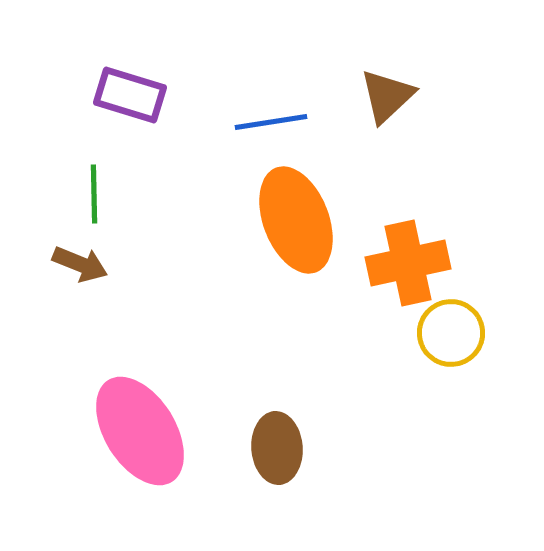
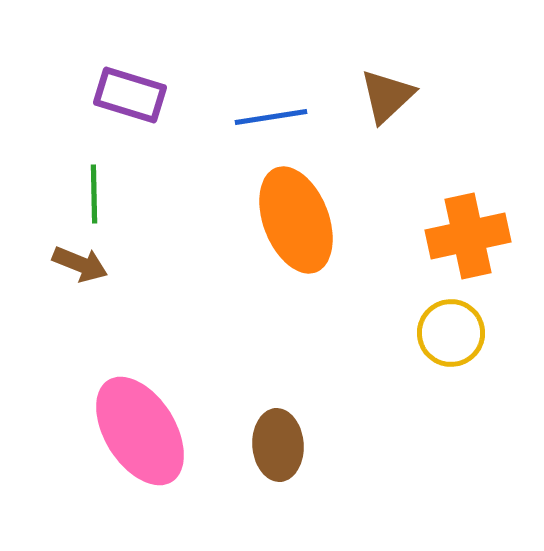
blue line: moved 5 px up
orange cross: moved 60 px right, 27 px up
brown ellipse: moved 1 px right, 3 px up
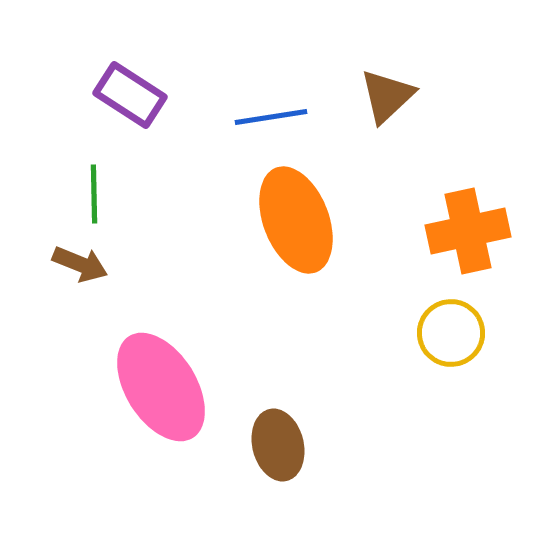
purple rectangle: rotated 16 degrees clockwise
orange cross: moved 5 px up
pink ellipse: moved 21 px right, 44 px up
brown ellipse: rotated 10 degrees counterclockwise
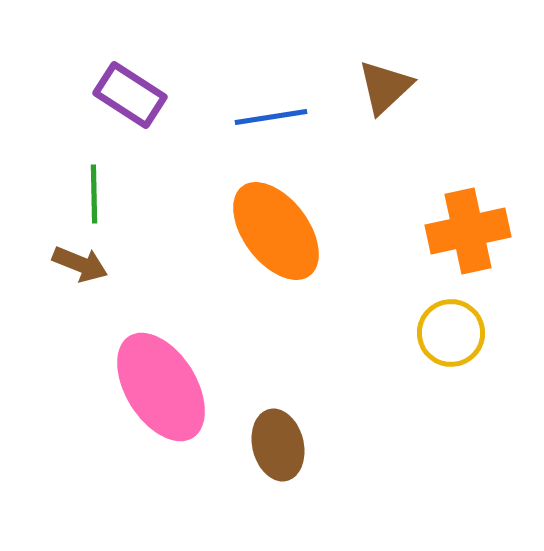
brown triangle: moved 2 px left, 9 px up
orange ellipse: moved 20 px left, 11 px down; rotated 16 degrees counterclockwise
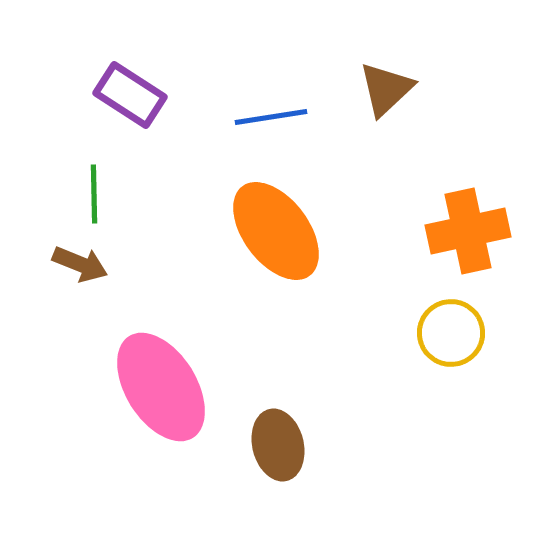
brown triangle: moved 1 px right, 2 px down
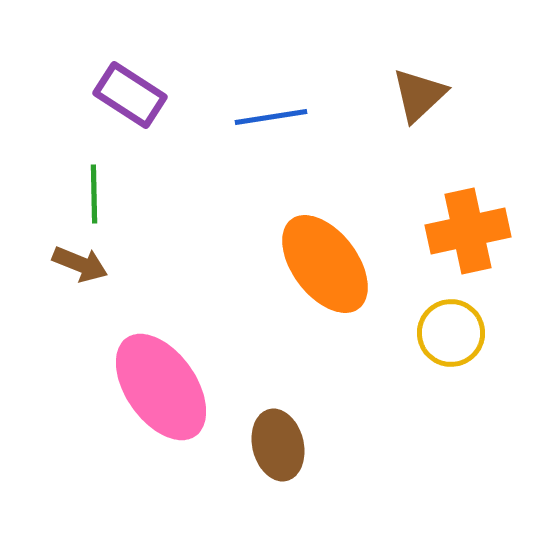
brown triangle: moved 33 px right, 6 px down
orange ellipse: moved 49 px right, 33 px down
pink ellipse: rotated 3 degrees counterclockwise
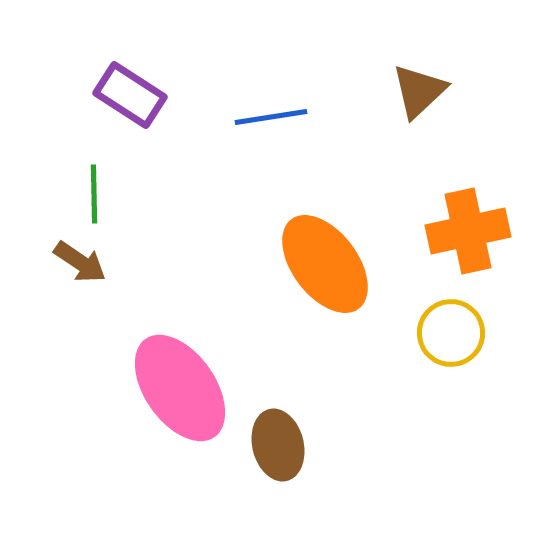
brown triangle: moved 4 px up
brown arrow: moved 2 px up; rotated 12 degrees clockwise
pink ellipse: moved 19 px right, 1 px down
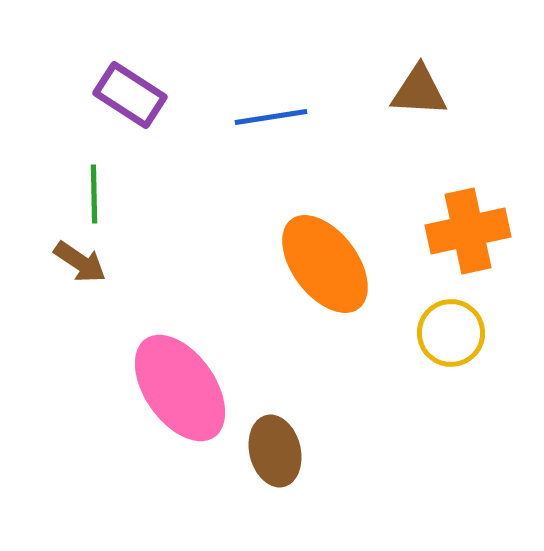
brown triangle: rotated 46 degrees clockwise
brown ellipse: moved 3 px left, 6 px down
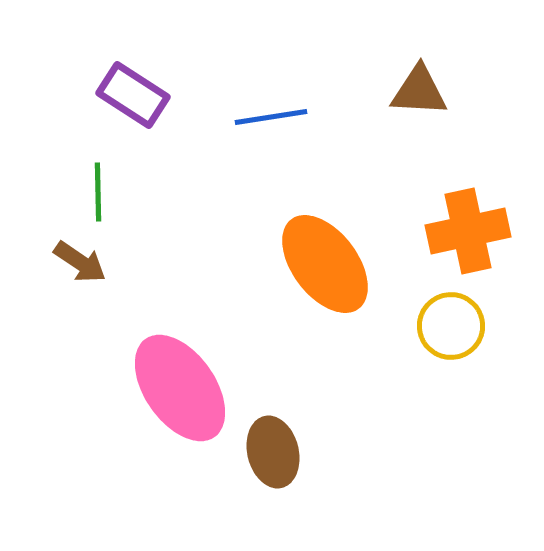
purple rectangle: moved 3 px right
green line: moved 4 px right, 2 px up
yellow circle: moved 7 px up
brown ellipse: moved 2 px left, 1 px down
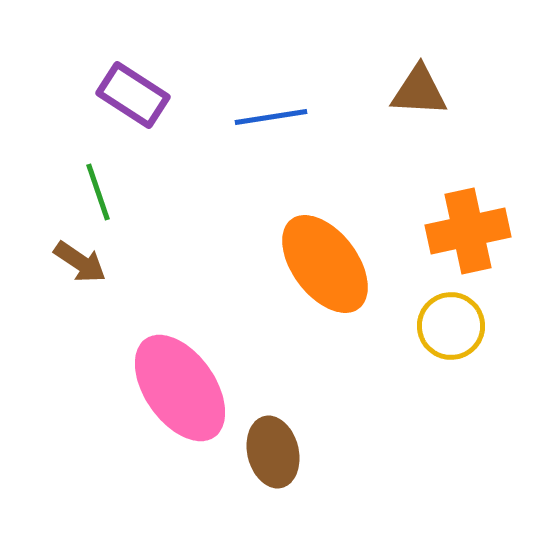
green line: rotated 18 degrees counterclockwise
